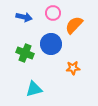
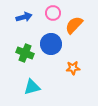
blue arrow: rotated 28 degrees counterclockwise
cyan triangle: moved 2 px left, 2 px up
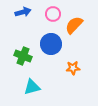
pink circle: moved 1 px down
blue arrow: moved 1 px left, 5 px up
green cross: moved 2 px left, 3 px down
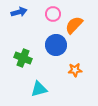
blue arrow: moved 4 px left
blue circle: moved 5 px right, 1 px down
green cross: moved 2 px down
orange star: moved 2 px right, 2 px down
cyan triangle: moved 7 px right, 2 px down
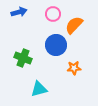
orange star: moved 1 px left, 2 px up
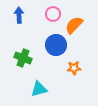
blue arrow: moved 3 px down; rotated 77 degrees counterclockwise
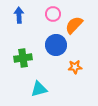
green cross: rotated 30 degrees counterclockwise
orange star: moved 1 px right, 1 px up
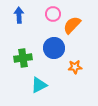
orange semicircle: moved 2 px left
blue circle: moved 2 px left, 3 px down
cyan triangle: moved 4 px up; rotated 12 degrees counterclockwise
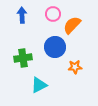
blue arrow: moved 3 px right
blue circle: moved 1 px right, 1 px up
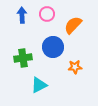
pink circle: moved 6 px left
orange semicircle: moved 1 px right
blue circle: moved 2 px left
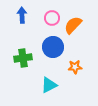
pink circle: moved 5 px right, 4 px down
cyan triangle: moved 10 px right
